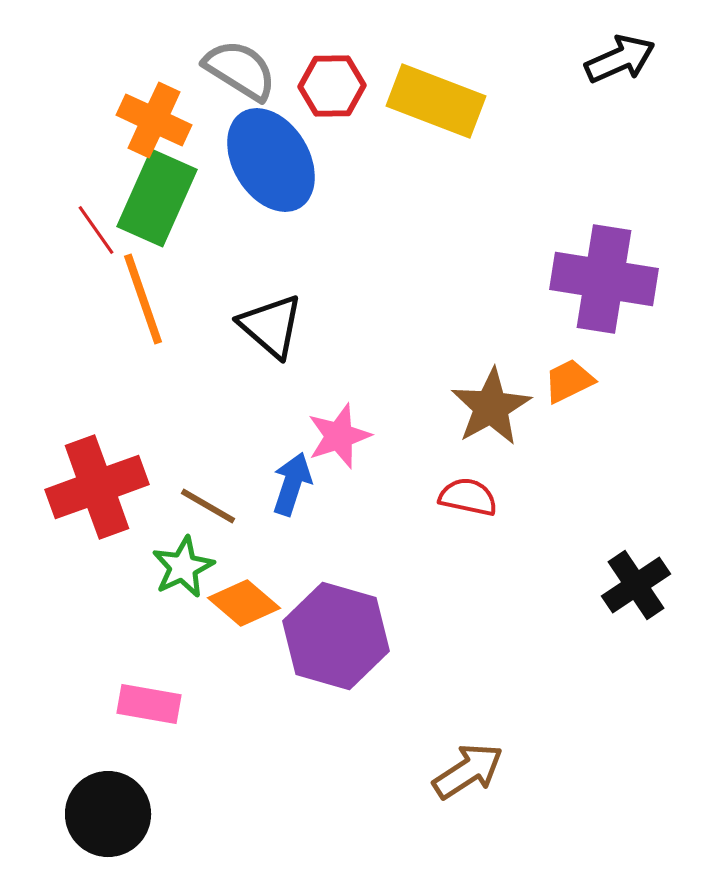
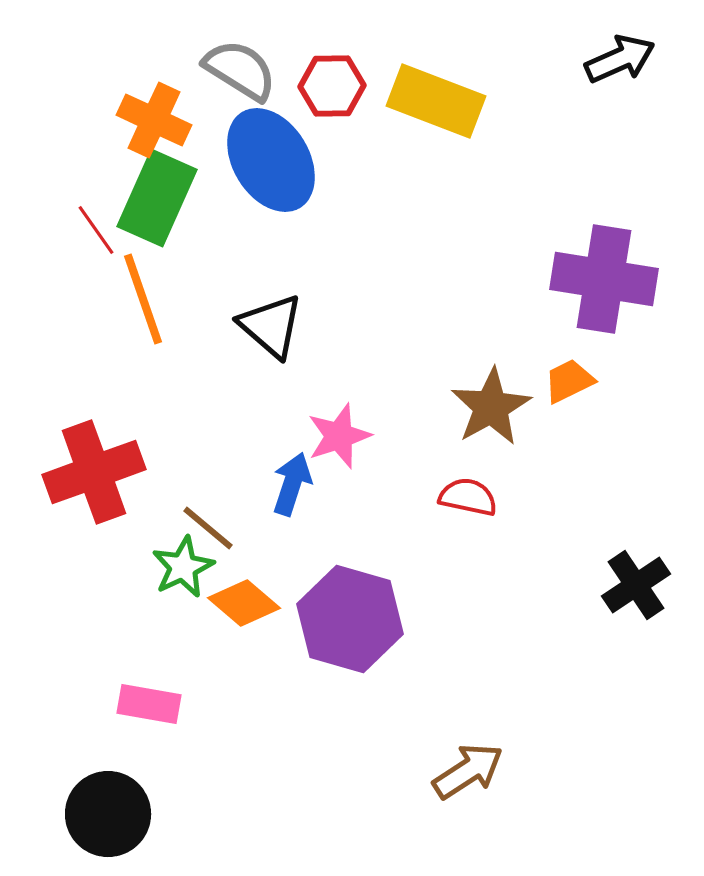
red cross: moved 3 px left, 15 px up
brown line: moved 22 px down; rotated 10 degrees clockwise
purple hexagon: moved 14 px right, 17 px up
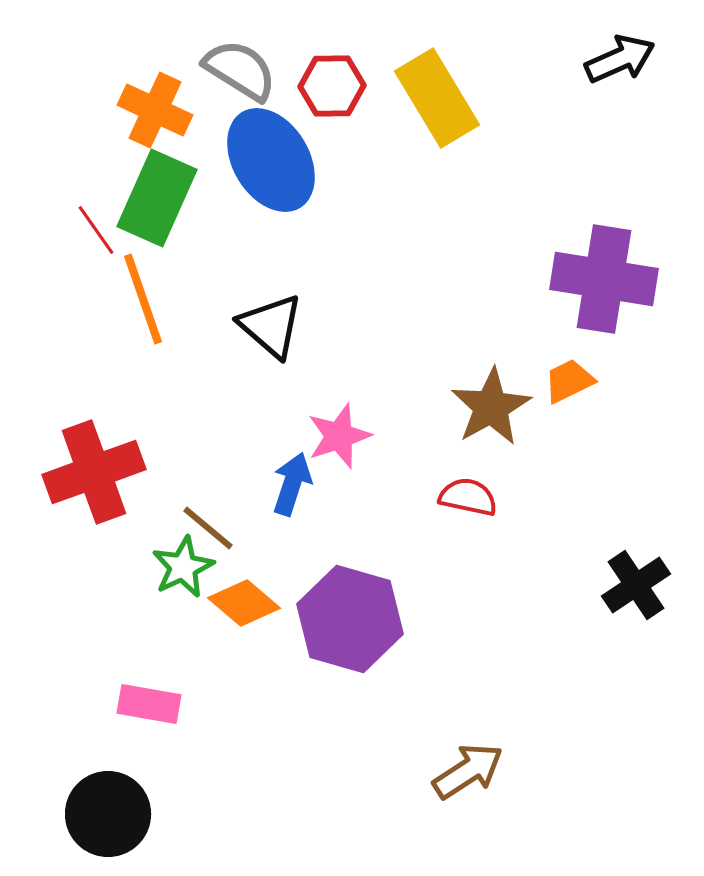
yellow rectangle: moved 1 px right, 3 px up; rotated 38 degrees clockwise
orange cross: moved 1 px right, 10 px up
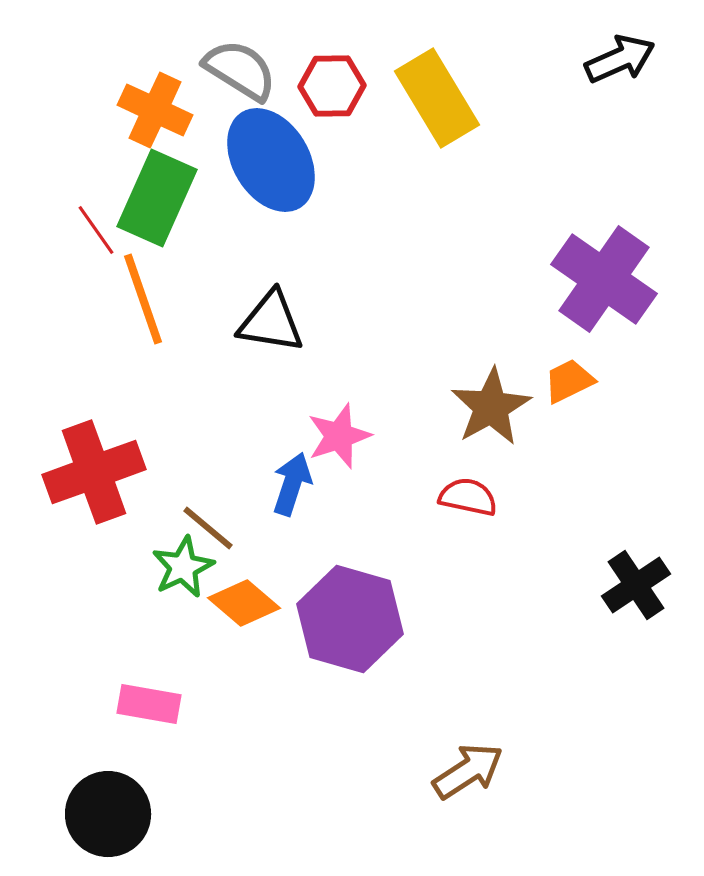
purple cross: rotated 26 degrees clockwise
black triangle: moved 4 px up; rotated 32 degrees counterclockwise
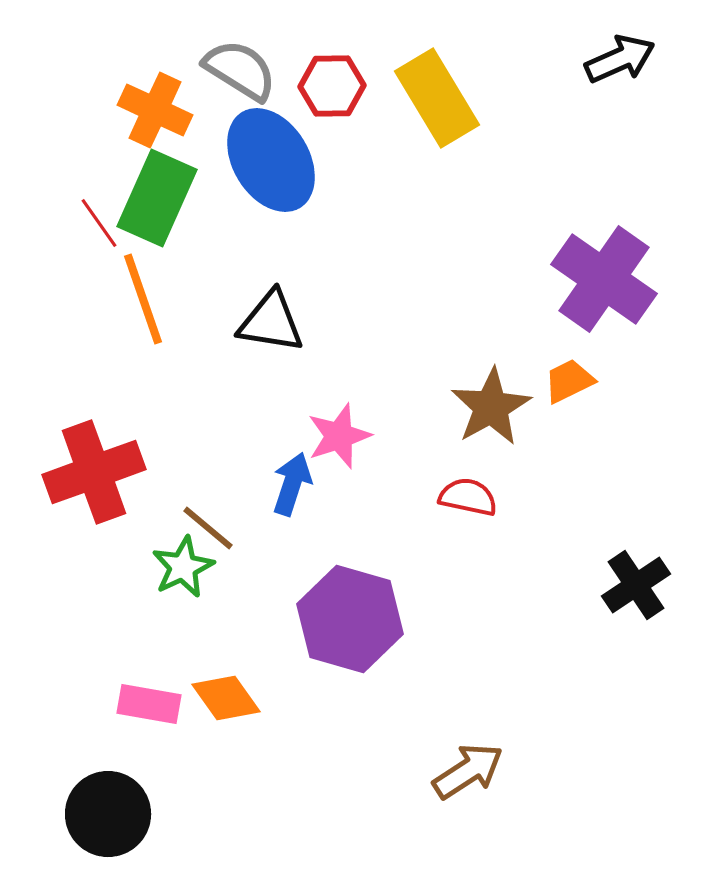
red line: moved 3 px right, 7 px up
orange diamond: moved 18 px left, 95 px down; rotated 14 degrees clockwise
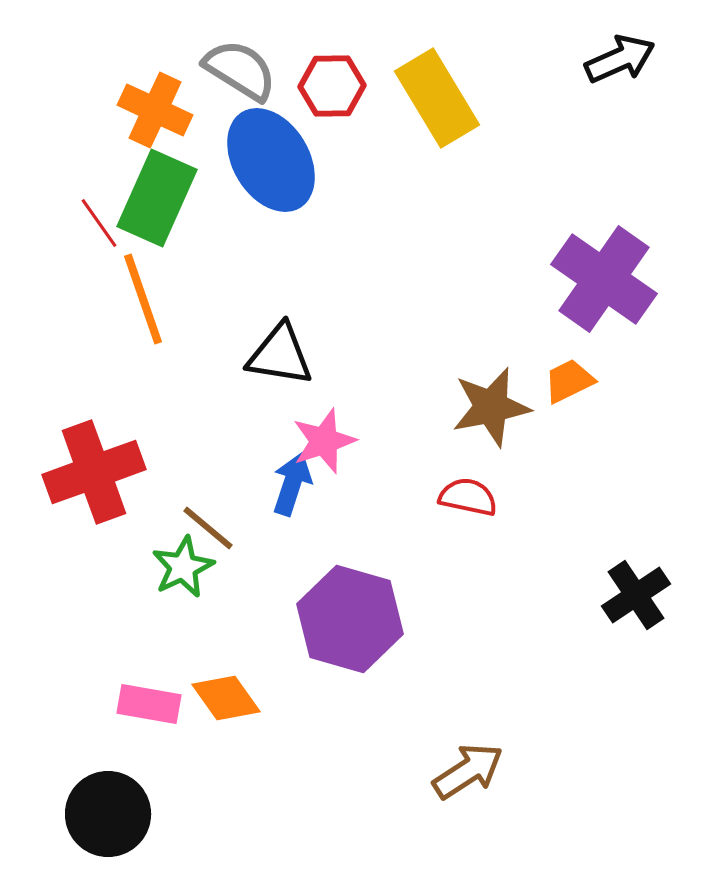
black triangle: moved 9 px right, 33 px down
brown star: rotated 18 degrees clockwise
pink star: moved 15 px left, 5 px down
black cross: moved 10 px down
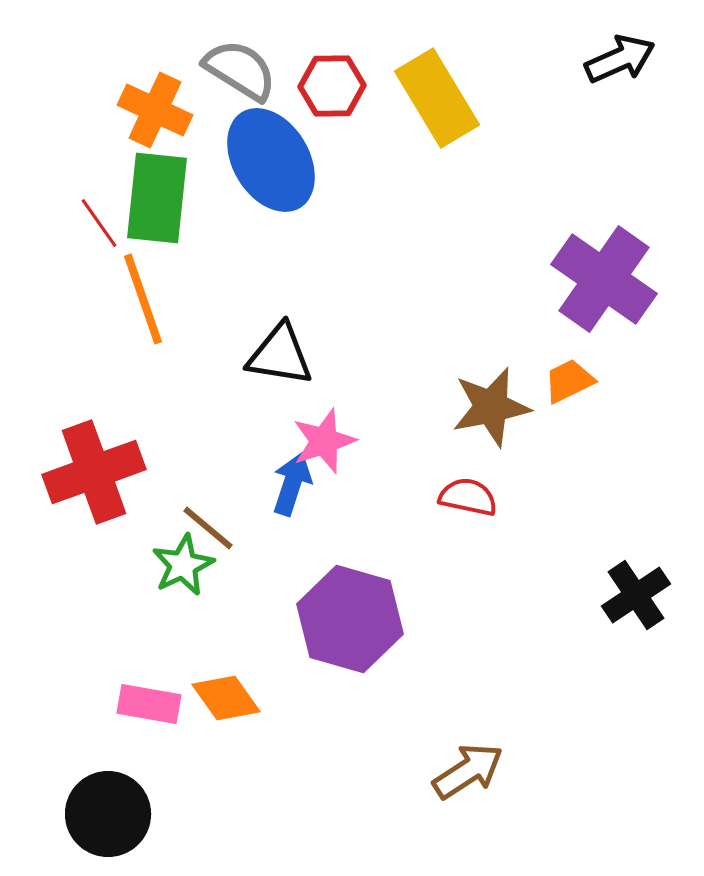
green rectangle: rotated 18 degrees counterclockwise
green star: moved 2 px up
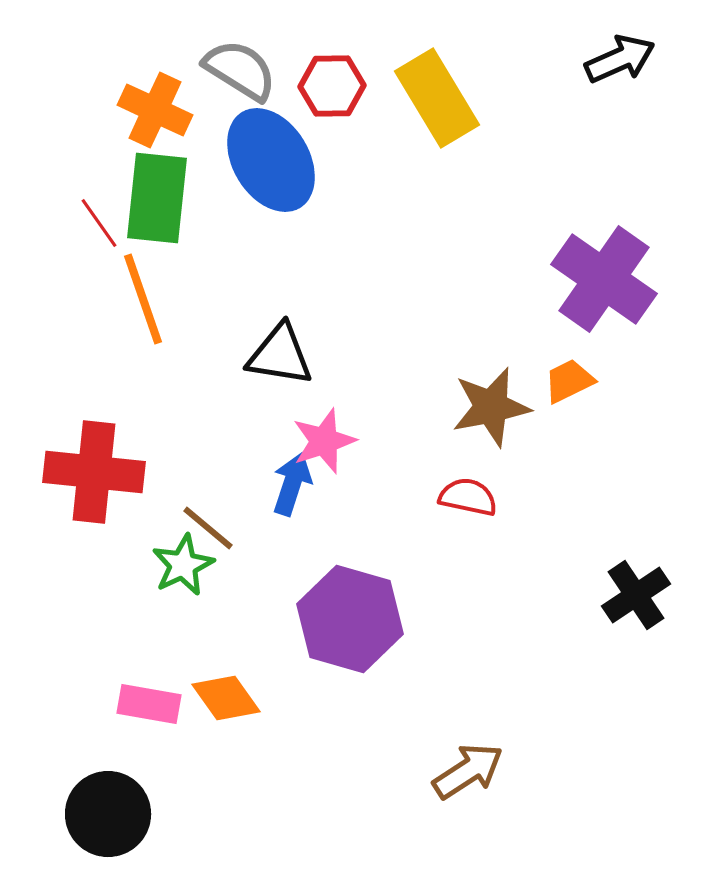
red cross: rotated 26 degrees clockwise
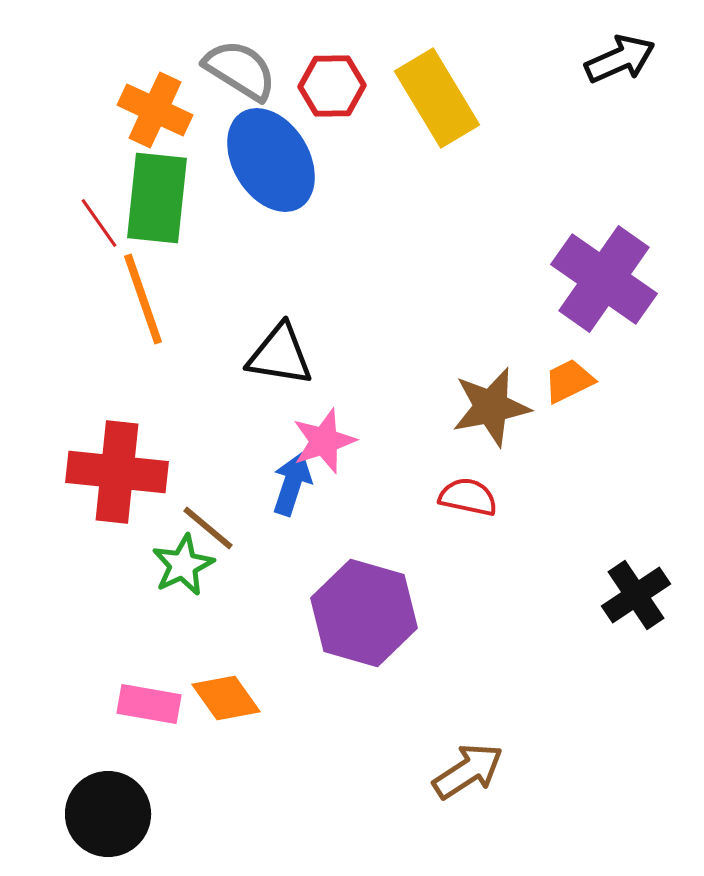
red cross: moved 23 px right
purple hexagon: moved 14 px right, 6 px up
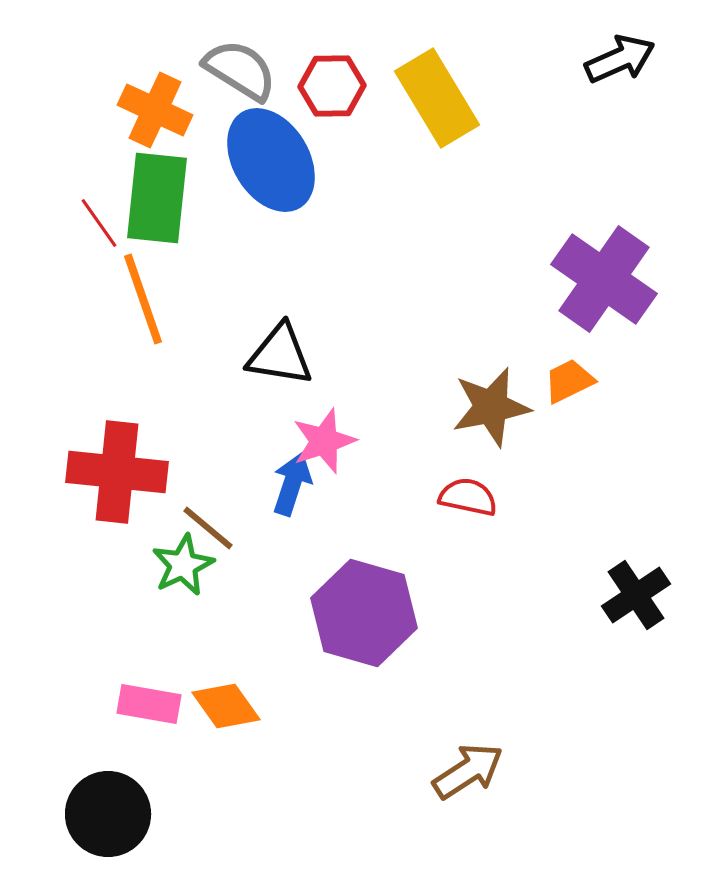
orange diamond: moved 8 px down
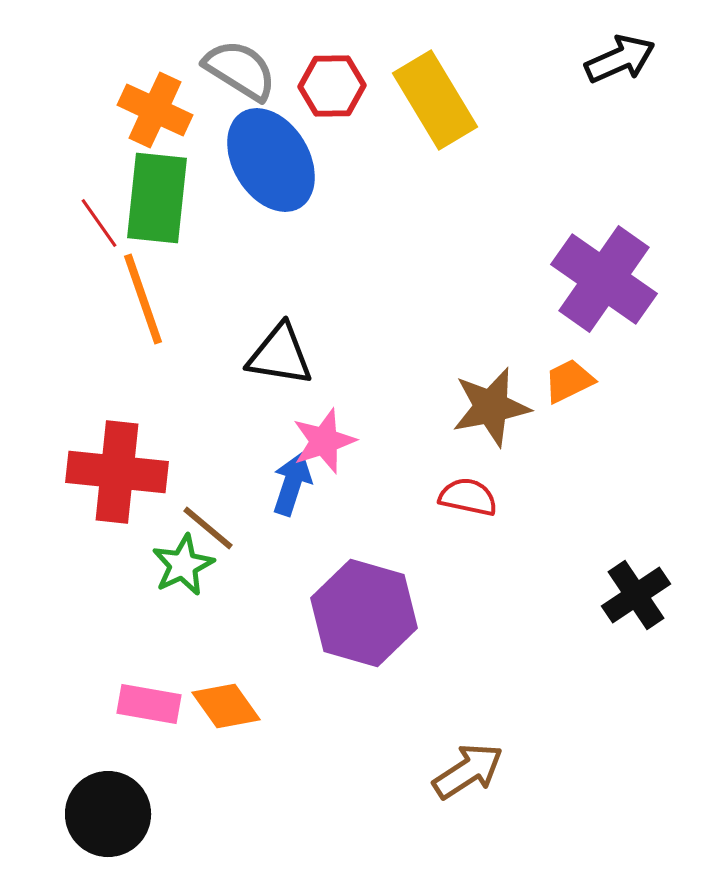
yellow rectangle: moved 2 px left, 2 px down
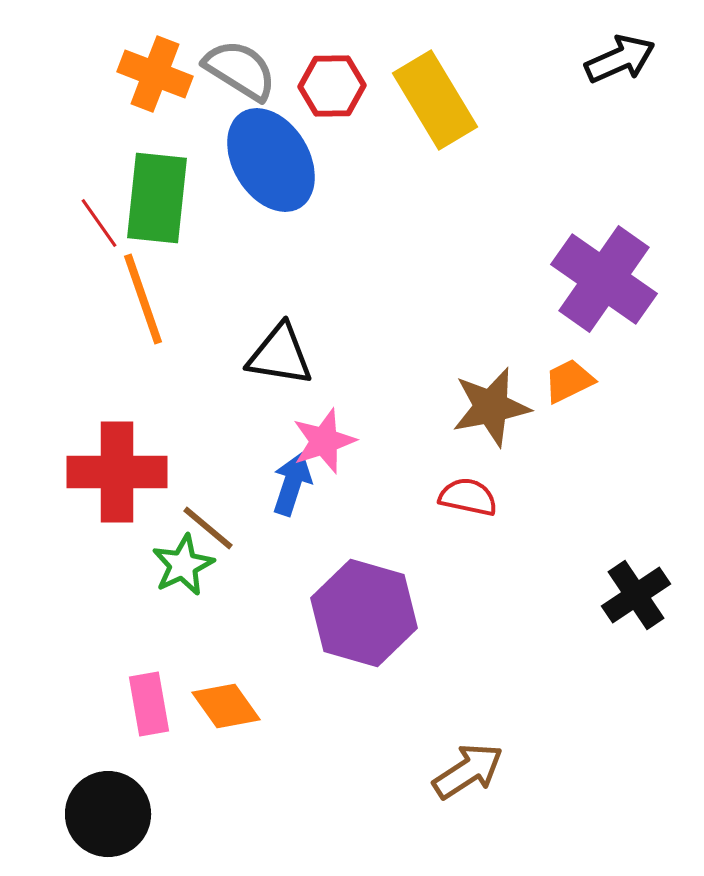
orange cross: moved 36 px up; rotated 4 degrees counterclockwise
red cross: rotated 6 degrees counterclockwise
pink rectangle: rotated 70 degrees clockwise
